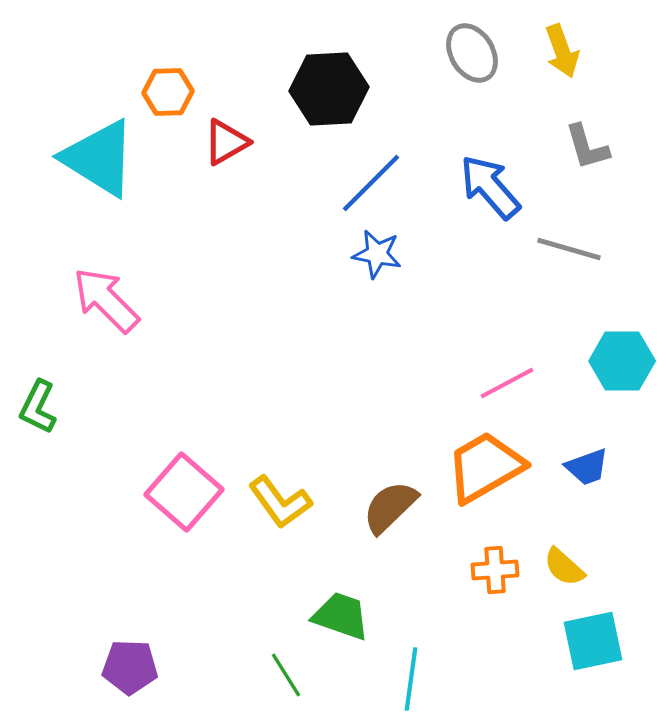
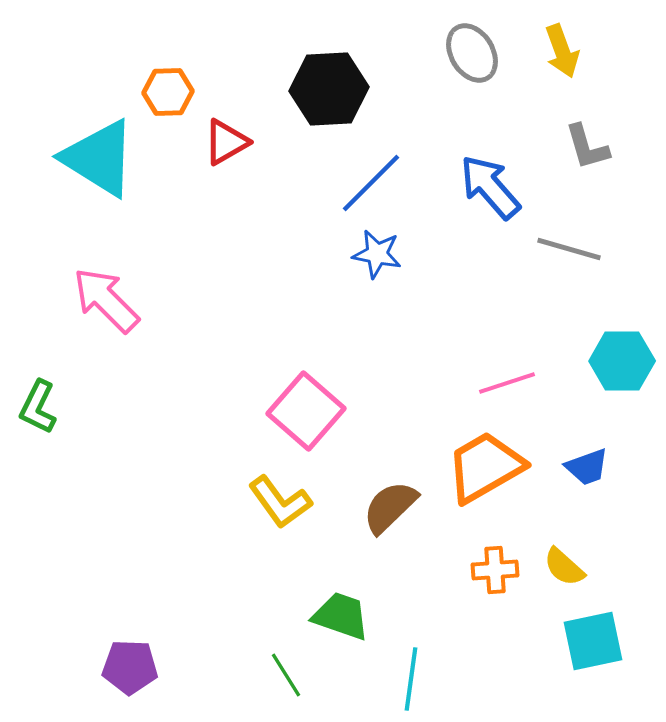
pink line: rotated 10 degrees clockwise
pink square: moved 122 px right, 81 px up
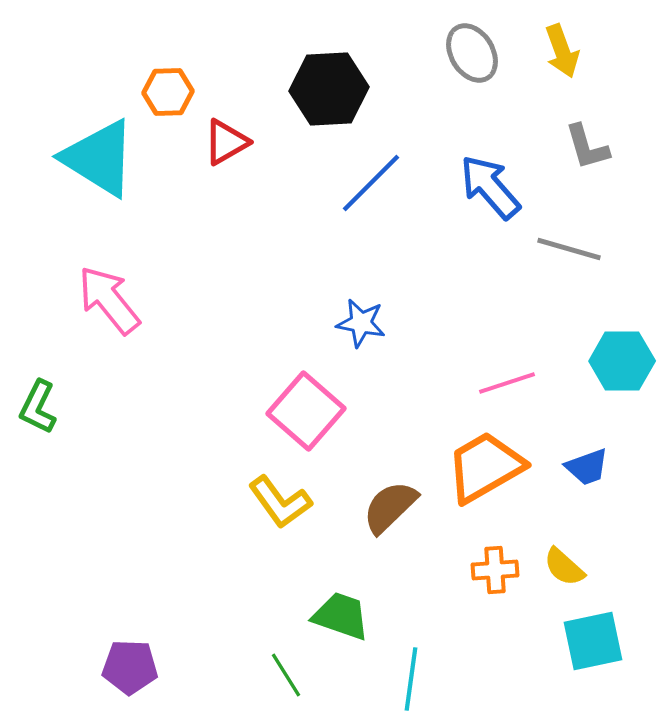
blue star: moved 16 px left, 69 px down
pink arrow: moved 3 px right; rotated 6 degrees clockwise
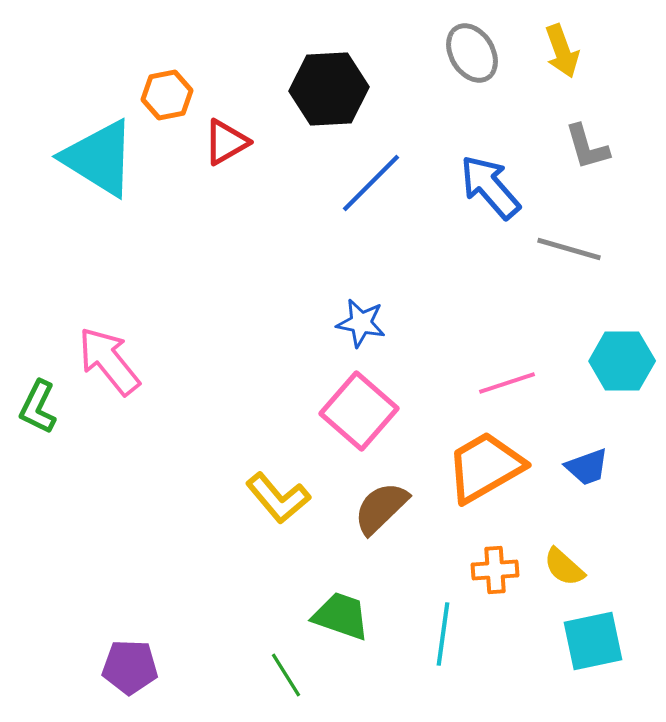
orange hexagon: moved 1 px left, 3 px down; rotated 9 degrees counterclockwise
pink arrow: moved 61 px down
pink square: moved 53 px right
yellow L-shape: moved 2 px left, 4 px up; rotated 4 degrees counterclockwise
brown semicircle: moved 9 px left, 1 px down
cyan line: moved 32 px right, 45 px up
